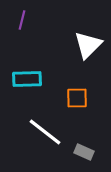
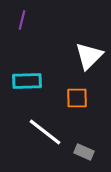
white triangle: moved 1 px right, 11 px down
cyan rectangle: moved 2 px down
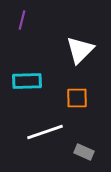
white triangle: moved 9 px left, 6 px up
white line: rotated 57 degrees counterclockwise
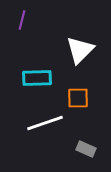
cyan rectangle: moved 10 px right, 3 px up
orange square: moved 1 px right
white line: moved 9 px up
gray rectangle: moved 2 px right, 3 px up
